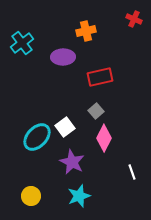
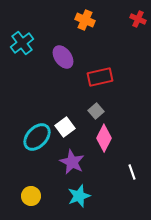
red cross: moved 4 px right
orange cross: moved 1 px left, 11 px up; rotated 36 degrees clockwise
purple ellipse: rotated 55 degrees clockwise
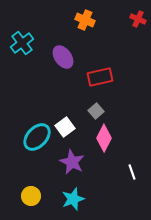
cyan star: moved 6 px left, 3 px down
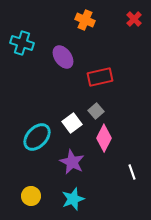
red cross: moved 4 px left; rotated 21 degrees clockwise
cyan cross: rotated 35 degrees counterclockwise
white square: moved 7 px right, 4 px up
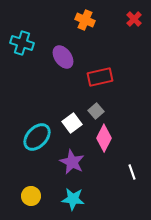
cyan star: rotated 25 degrees clockwise
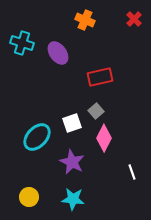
purple ellipse: moved 5 px left, 4 px up
white square: rotated 18 degrees clockwise
yellow circle: moved 2 px left, 1 px down
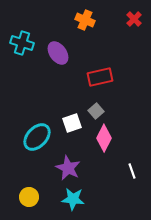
purple star: moved 4 px left, 6 px down
white line: moved 1 px up
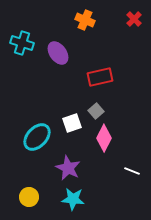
white line: rotated 49 degrees counterclockwise
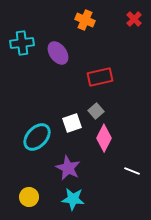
cyan cross: rotated 25 degrees counterclockwise
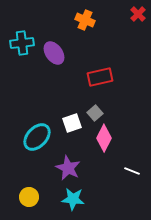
red cross: moved 4 px right, 5 px up
purple ellipse: moved 4 px left
gray square: moved 1 px left, 2 px down
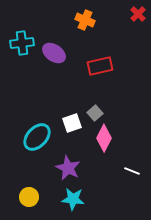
purple ellipse: rotated 20 degrees counterclockwise
red rectangle: moved 11 px up
